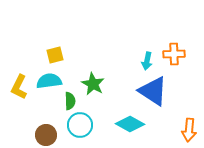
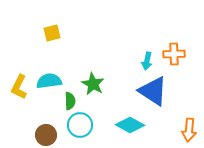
yellow square: moved 3 px left, 22 px up
cyan diamond: moved 1 px down
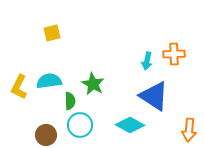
blue triangle: moved 1 px right, 5 px down
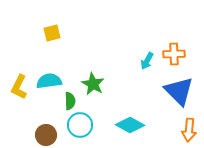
cyan arrow: rotated 18 degrees clockwise
blue triangle: moved 25 px right, 5 px up; rotated 12 degrees clockwise
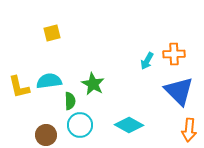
yellow L-shape: rotated 40 degrees counterclockwise
cyan diamond: moved 1 px left
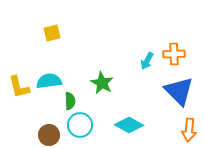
green star: moved 9 px right, 1 px up
brown circle: moved 3 px right
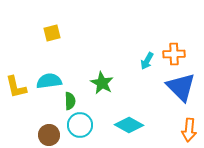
yellow L-shape: moved 3 px left
blue triangle: moved 2 px right, 4 px up
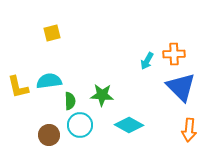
green star: moved 12 px down; rotated 25 degrees counterclockwise
yellow L-shape: moved 2 px right
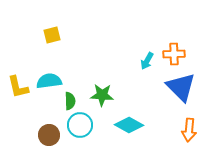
yellow square: moved 2 px down
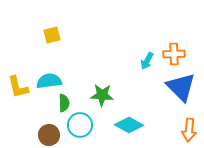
green semicircle: moved 6 px left, 2 px down
